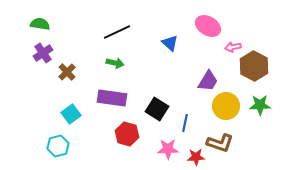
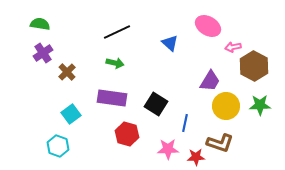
purple trapezoid: moved 2 px right
black square: moved 1 px left, 5 px up
cyan hexagon: rotated 25 degrees counterclockwise
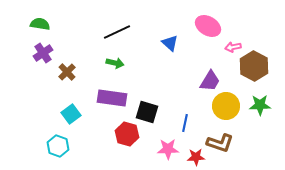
black square: moved 9 px left, 8 px down; rotated 15 degrees counterclockwise
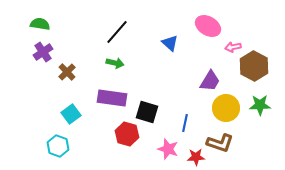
black line: rotated 24 degrees counterclockwise
purple cross: moved 1 px up
yellow circle: moved 2 px down
pink star: rotated 20 degrees clockwise
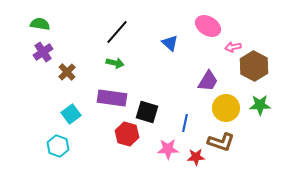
purple trapezoid: moved 2 px left
brown L-shape: moved 1 px right, 1 px up
pink star: rotated 20 degrees counterclockwise
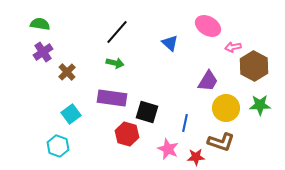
pink star: rotated 25 degrees clockwise
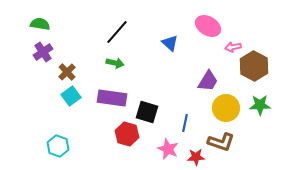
cyan square: moved 18 px up
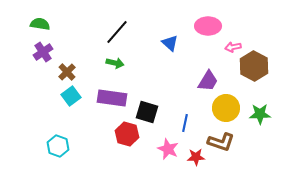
pink ellipse: rotated 30 degrees counterclockwise
green star: moved 9 px down
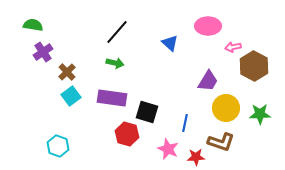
green semicircle: moved 7 px left, 1 px down
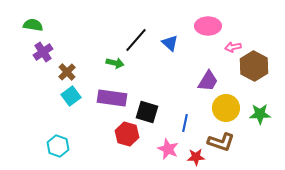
black line: moved 19 px right, 8 px down
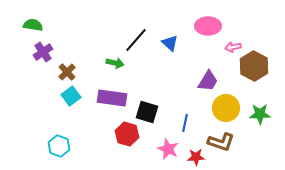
cyan hexagon: moved 1 px right
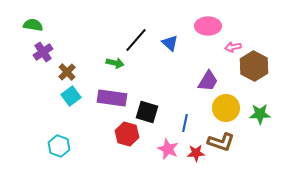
red star: moved 4 px up
